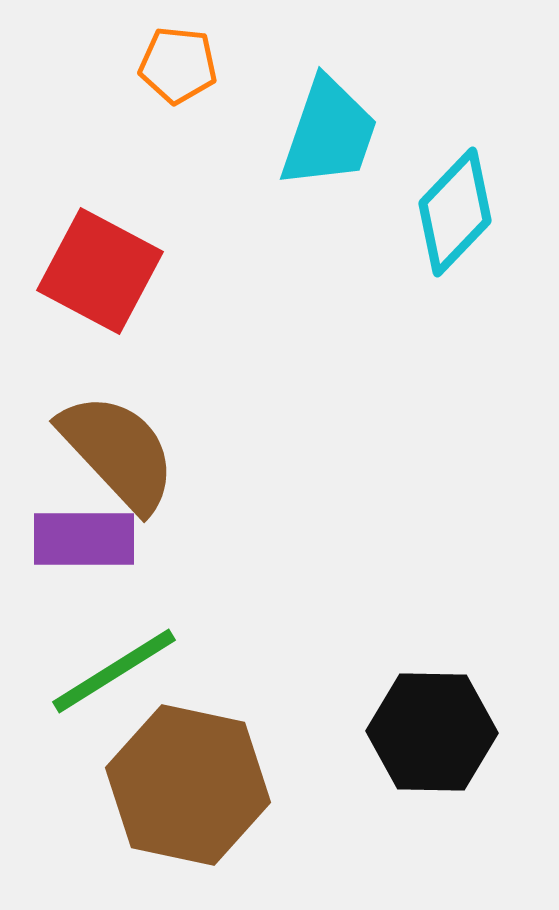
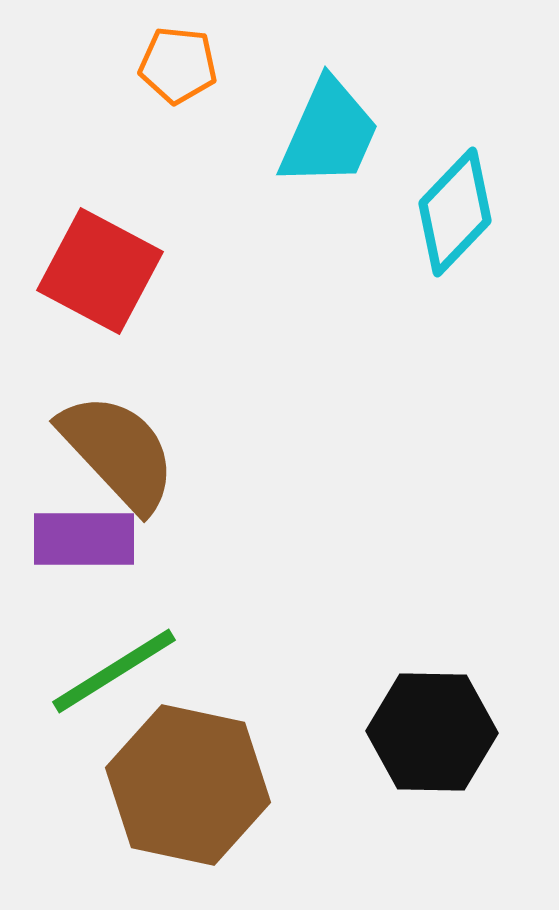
cyan trapezoid: rotated 5 degrees clockwise
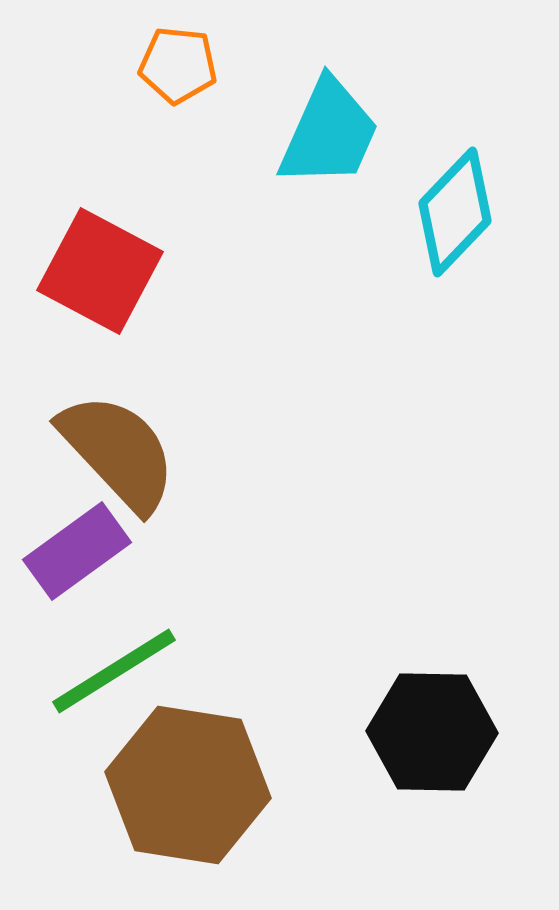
purple rectangle: moved 7 px left, 12 px down; rotated 36 degrees counterclockwise
brown hexagon: rotated 3 degrees counterclockwise
